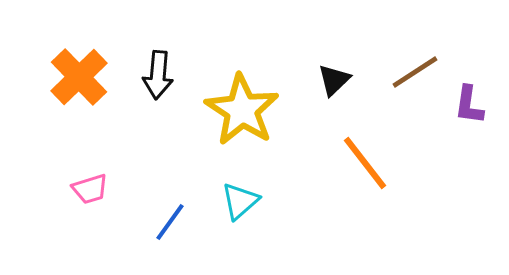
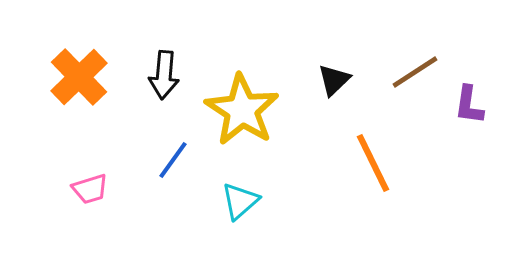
black arrow: moved 6 px right
orange line: moved 8 px right; rotated 12 degrees clockwise
blue line: moved 3 px right, 62 px up
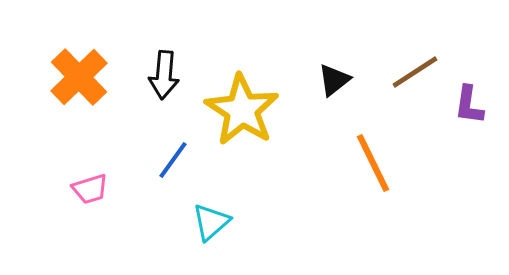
black triangle: rotated 6 degrees clockwise
cyan triangle: moved 29 px left, 21 px down
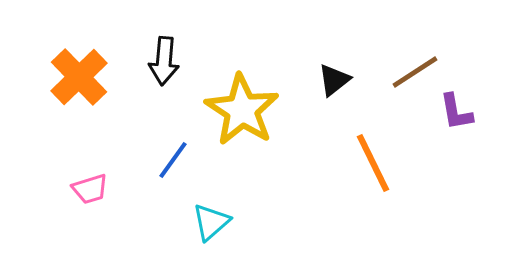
black arrow: moved 14 px up
purple L-shape: moved 13 px left, 7 px down; rotated 18 degrees counterclockwise
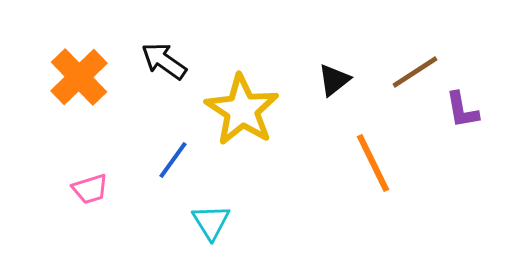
black arrow: rotated 120 degrees clockwise
purple L-shape: moved 6 px right, 2 px up
cyan triangle: rotated 21 degrees counterclockwise
